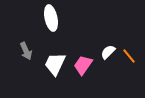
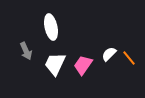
white ellipse: moved 9 px down
white semicircle: moved 1 px right, 2 px down
orange line: moved 2 px down
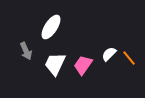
white ellipse: rotated 45 degrees clockwise
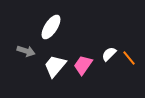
gray arrow: rotated 48 degrees counterclockwise
white trapezoid: moved 2 px down; rotated 15 degrees clockwise
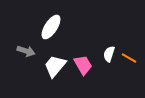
white semicircle: rotated 28 degrees counterclockwise
orange line: rotated 21 degrees counterclockwise
pink trapezoid: rotated 115 degrees clockwise
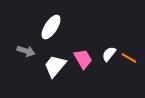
white semicircle: rotated 21 degrees clockwise
pink trapezoid: moved 6 px up
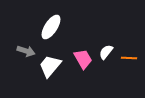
white semicircle: moved 3 px left, 2 px up
orange line: rotated 28 degrees counterclockwise
white trapezoid: moved 5 px left
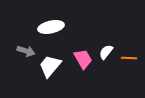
white ellipse: rotated 45 degrees clockwise
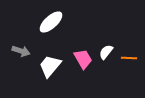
white ellipse: moved 5 px up; rotated 30 degrees counterclockwise
gray arrow: moved 5 px left
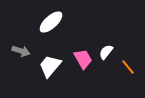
orange line: moved 1 px left, 9 px down; rotated 49 degrees clockwise
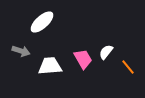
white ellipse: moved 9 px left
white trapezoid: rotated 45 degrees clockwise
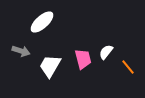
pink trapezoid: rotated 15 degrees clockwise
white trapezoid: rotated 55 degrees counterclockwise
